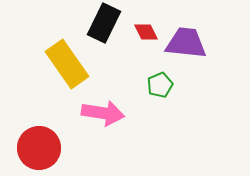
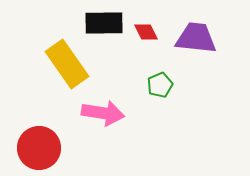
black rectangle: rotated 63 degrees clockwise
purple trapezoid: moved 10 px right, 5 px up
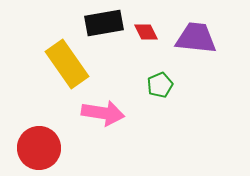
black rectangle: rotated 9 degrees counterclockwise
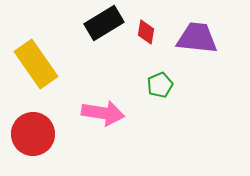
black rectangle: rotated 21 degrees counterclockwise
red diamond: rotated 35 degrees clockwise
purple trapezoid: moved 1 px right
yellow rectangle: moved 31 px left
red circle: moved 6 px left, 14 px up
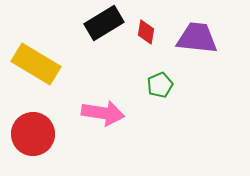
yellow rectangle: rotated 24 degrees counterclockwise
